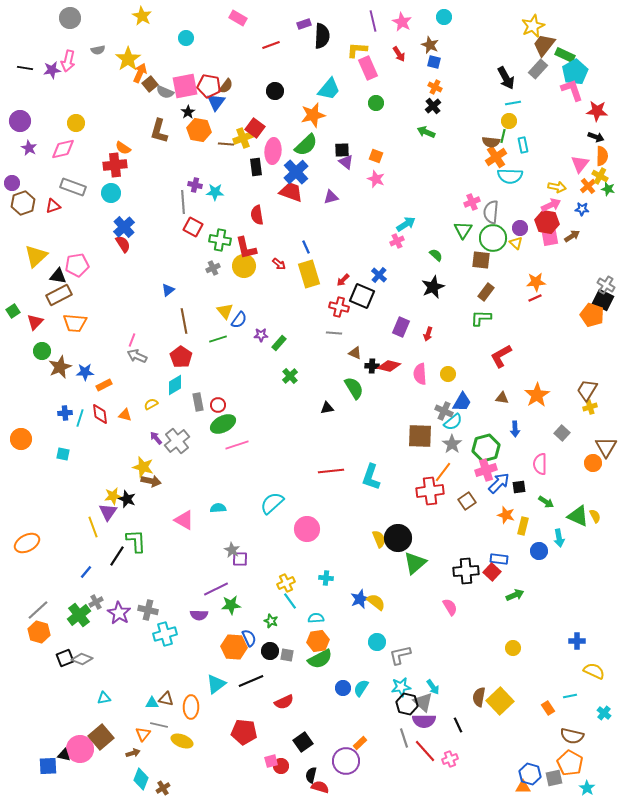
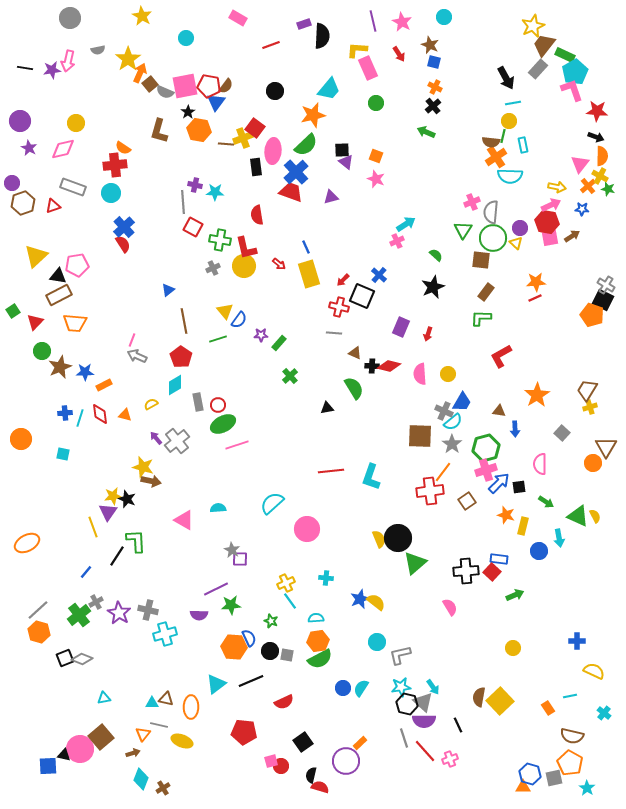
brown triangle at (502, 398): moved 3 px left, 13 px down
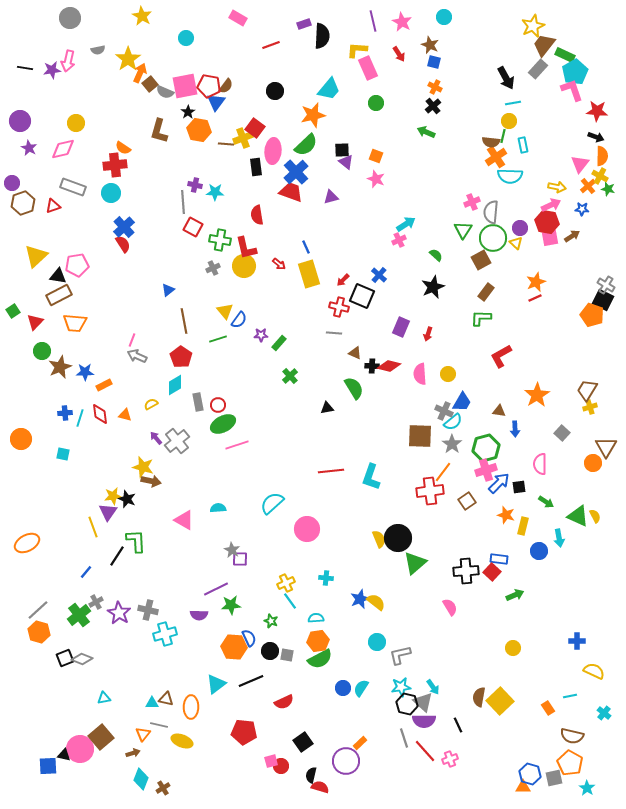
pink cross at (397, 241): moved 2 px right, 1 px up
brown square at (481, 260): rotated 36 degrees counterclockwise
orange star at (536, 282): rotated 18 degrees counterclockwise
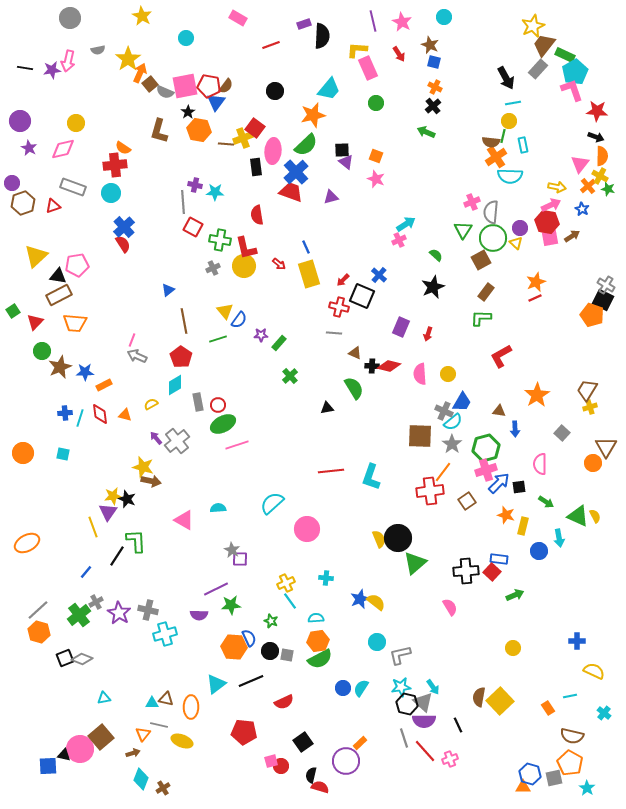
blue star at (582, 209): rotated 24 degrees clockwise
orange circle at (21, 439): moved 2 px right, 14 px down
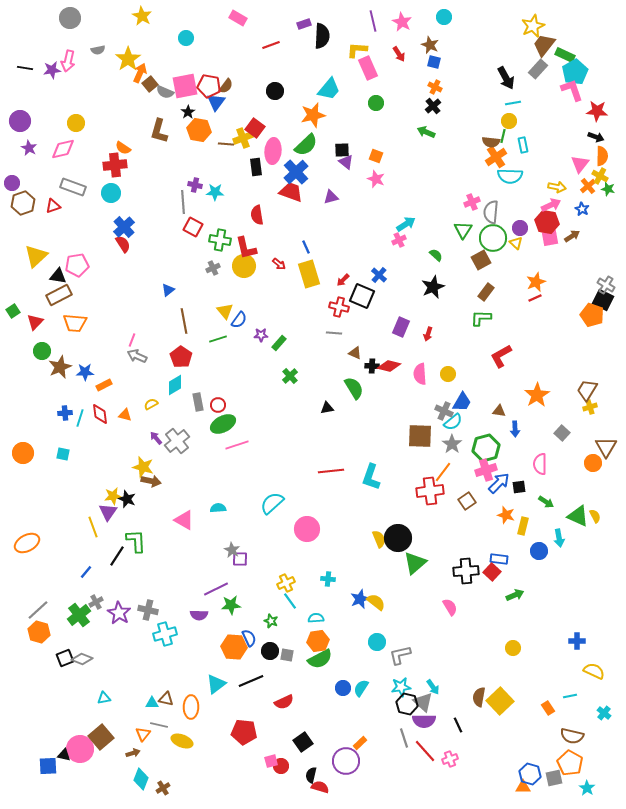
cyan cross at (326, 578): moved 2 px right, 1 px down
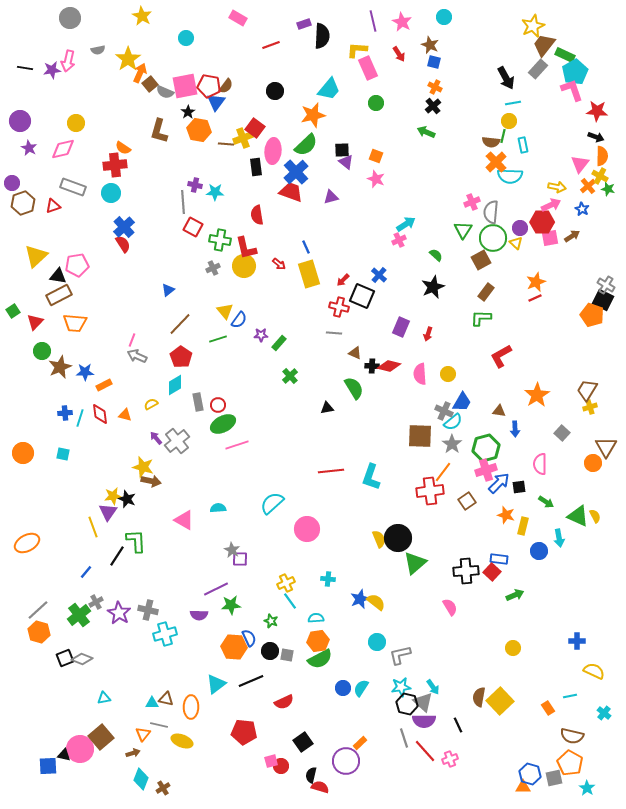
orange cross at (496, 157): moved 5 px down; rotated 10 degrees counterclockwise
red hexagon at (547, 222): moved 5 px left; rotated 10 degrees counterclockwise
brown line at (184, 321): moved 4 px left, 3 px down; rotated 55 degrees clockwise
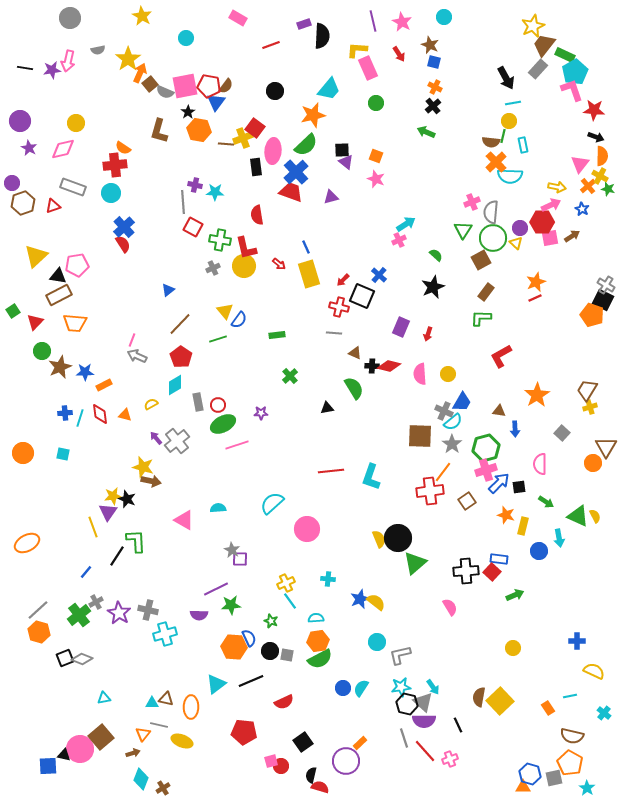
red star at (597, 111): moved 3 px left, 1 px up
purple star at (261, 335): moved 78 px down
green rectangle at (279, 343): moved 2 px left, 8 px up; rotated 42 degrees clockwise
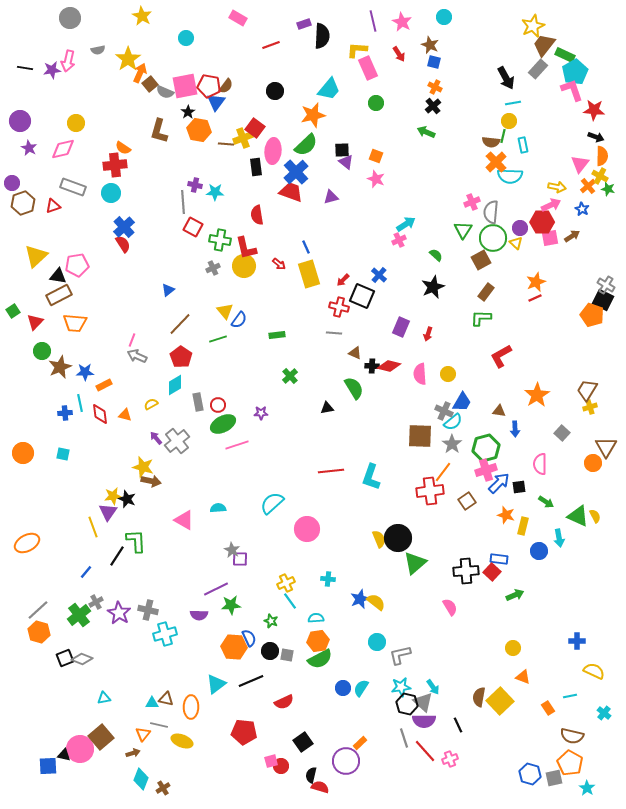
cyan line at (80, 418): moved 15 px up; rotated 30 degrees counterclockwise
orange triangle at (523, 787): moved 110 px up; rotated 21 degrees clockwise
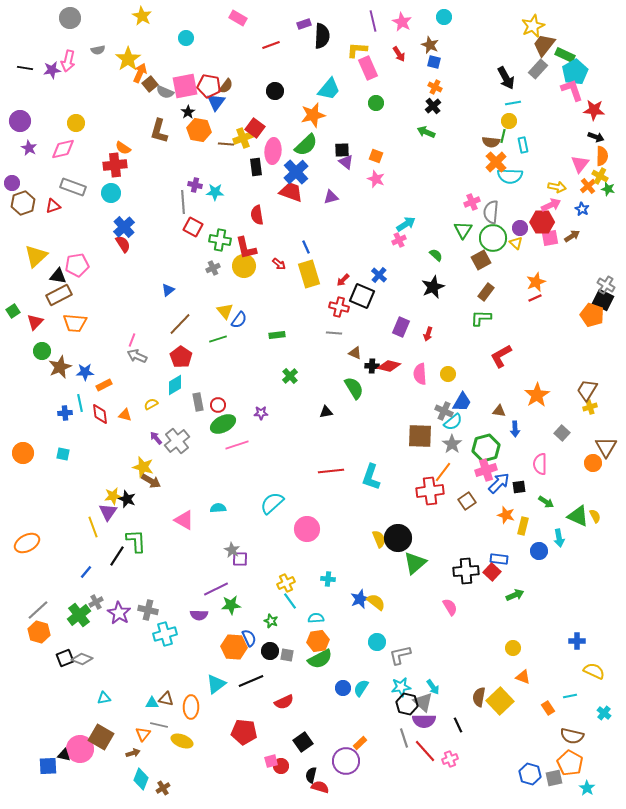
black triangle at (327, 408): moved 1 px left, 4 px down
brown arrow at (151, 481): rotated 18 degrees clockwise
brown square at (101, 737): rotated 20 degrees counterclockwise
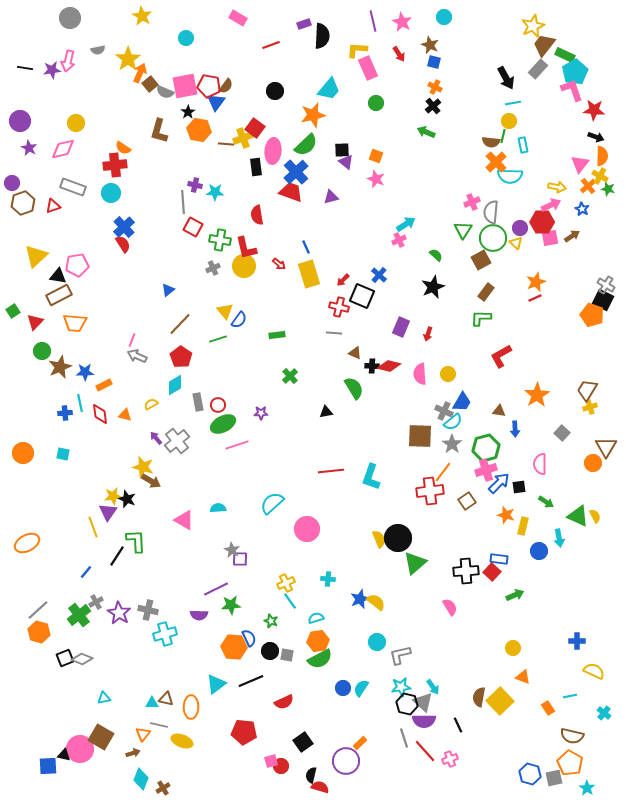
cyan semicircle at (316, 618): rotated 14 degrees counterclockwise
